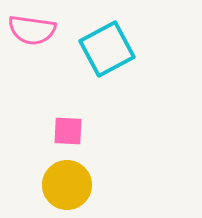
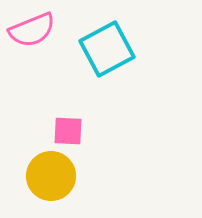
pink semicircle: rotated 30 degrees counterclockwise
yellow circle: moved 16 px left, 9 px up
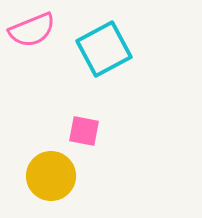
cyan square: moved 3 px left
pink square: moved 16 px right; rotated 8 degrees clockwise
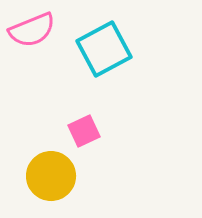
pink square: rotated 36 degrees counterclockwise
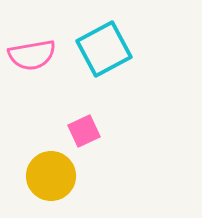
pink semicircle: moved 25 px down; rotated 12 degrees clockwise
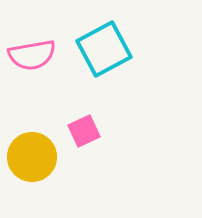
yellow circle: moved 19 px left, 19 px up
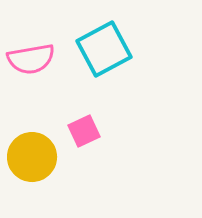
pink semicircle: moved 1 px left, 4 px down
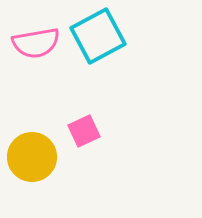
cyan square: moved 6 px left, 13 px up
pink semicircle: moved 5 px right, 16 px up
